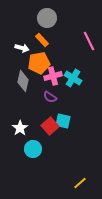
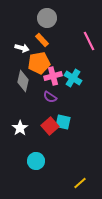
cyan square: moved 1 px down
cyan circle: moved 3 px right, 12 px down
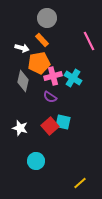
white star: rotated 21 degrees counterclockwise
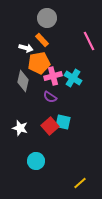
white arrow: moved 4 px right
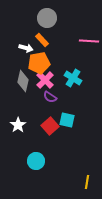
pink line: rotated 60 degrees counterclockwise
pink cross: moved 8 px left, 4 px down; rotated 30 degrees counterclockwise
cyan square: moved 4 px right, 2 px up
white star: moved 2 px left, 3 px up; rotated 21 degrees clockwise
yellow line: moved 7 px right, 1 px up; rotated 40 degrees counterclockwise
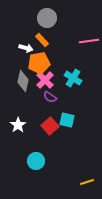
pink line: rotated 12 degrees counterclockwise
yellow line: rotated 64 degrees clockwise
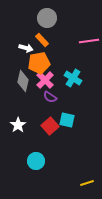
yellow line: moved 1 px down
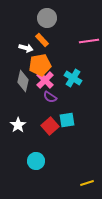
orange pentagon: moved 1 px right, 2 px down
cyan square: rotated 21 degrees counterclockwise
